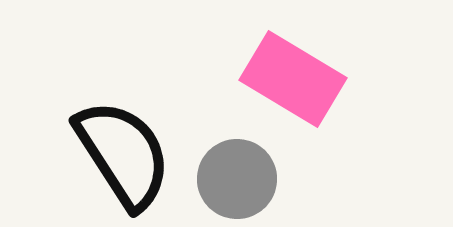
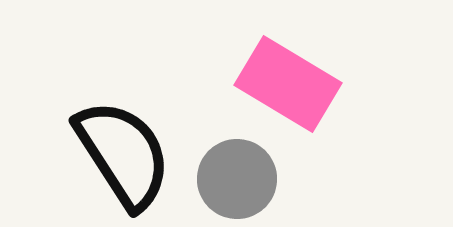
pink rectangle: moved 5 px left, 5 px down
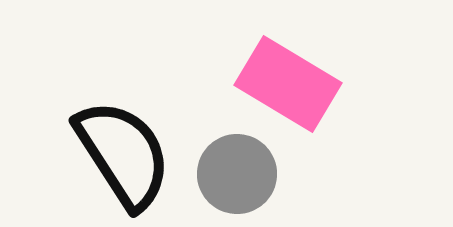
gray circle: moved 5 px up
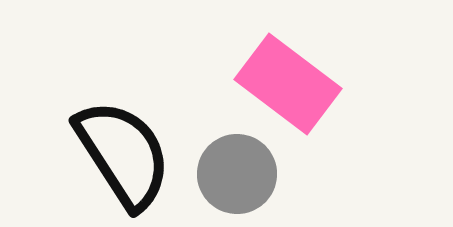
pink rectangle: rotated 6 degrees clockwise
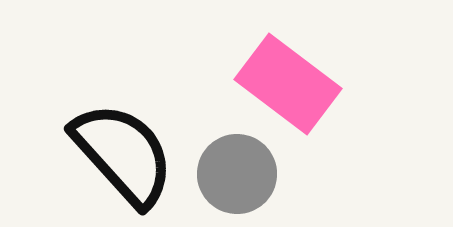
black semicircle: rotated 9 degrees counterclockwise
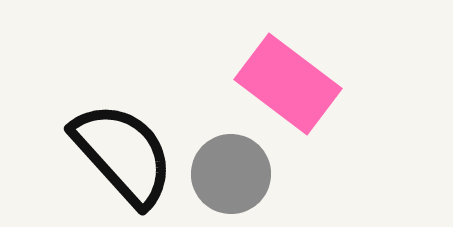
gray circle: moved 6 px left
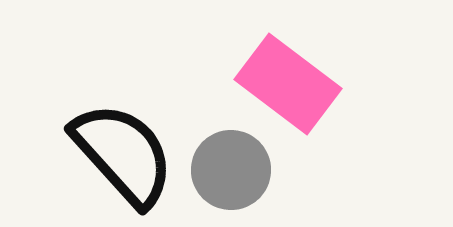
gray circle: moved 4 px up
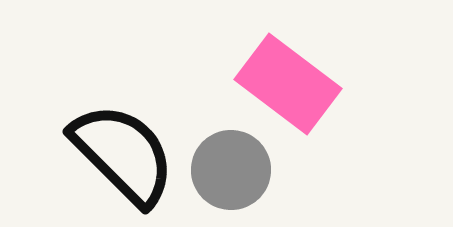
black semicircle: rotated 3 degrees counterclockwise
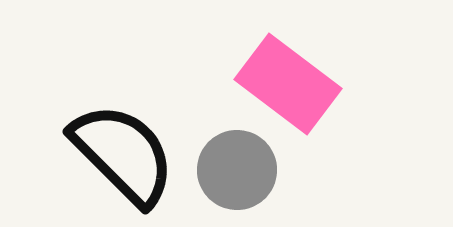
gray circle: moved 6 px right
